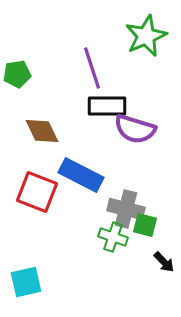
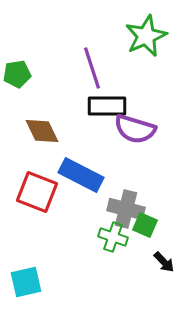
green square: rotated 10 degrees clockwise
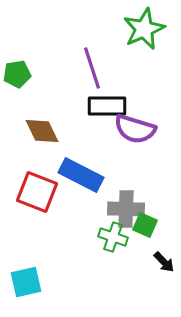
green star: moved 2 px left, 7 px up
gray cross: rotated 12 degrees counterclockwise
